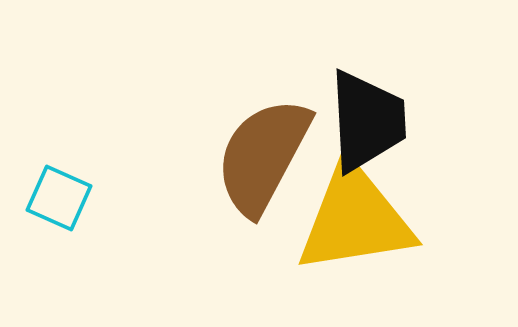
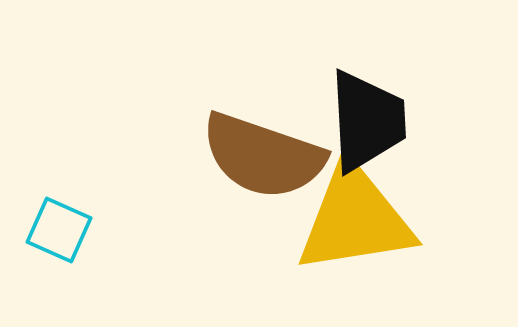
brown semicircle: rotated 99 degrees counterclockwise
cyan square: moved 32 px down
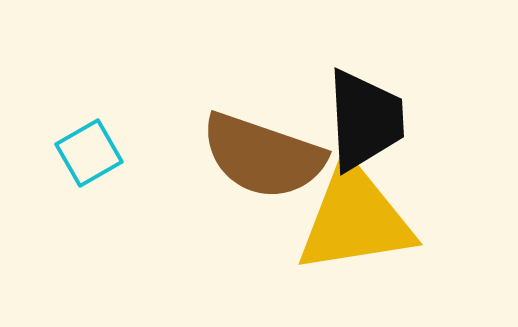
black trapezoid: moved 2 px left, 1 px up
cyan square: moved 30 px right, 77 px up; rotated 36 degrees clockwise
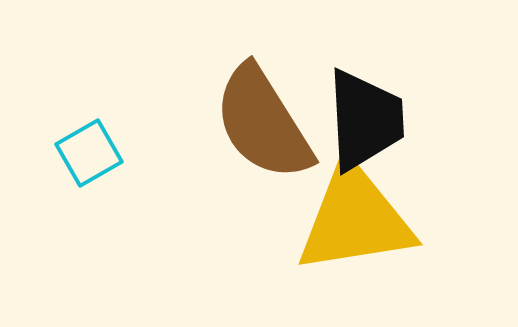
brown semicircle: moved 33 px up; rotated 39 degrees clockwise
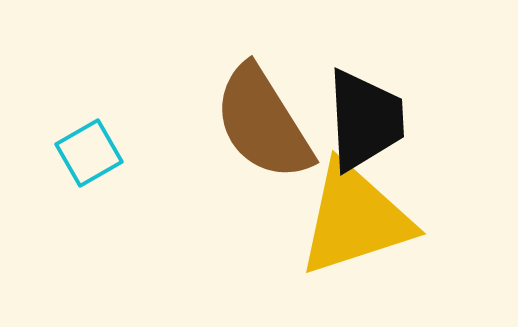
yellow triangle: rotated 9 degrees counterclockwise
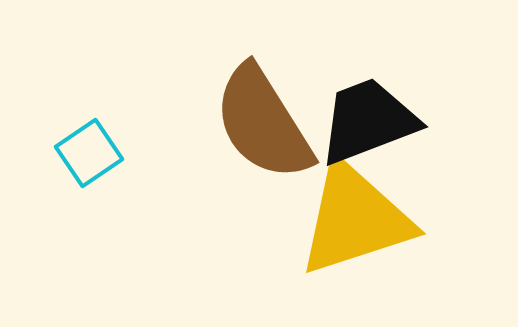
black trapezoid: moved 3 px right, 1 px down; rotated 108 degrees counterclockwise
cyan square: rotated 4 degrees counterclockwise
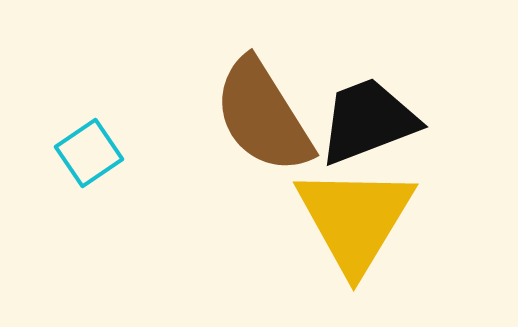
brown semicircle: moved 7 px up
yellow triangle: rotated 41 degrees counterclockwise
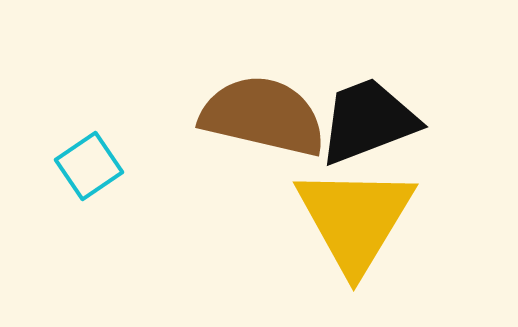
brown semicircle: rotated 135 degrees clockwise
cyan square: moved 13 px down
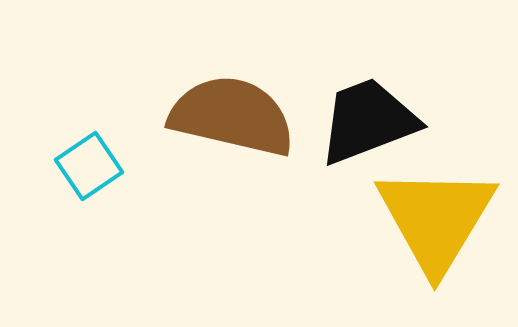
brown semicircle: moved 31 px left
yellow triangle: moved 81 px right
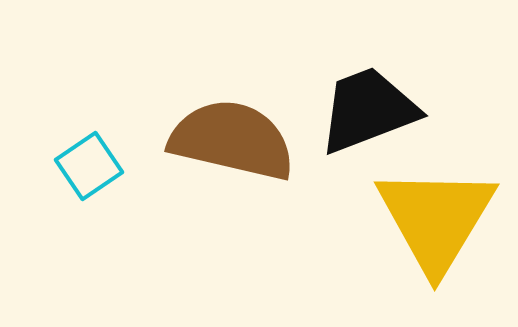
brown semicircle: moved 24 px down
black trapezoid: moved 11 px up
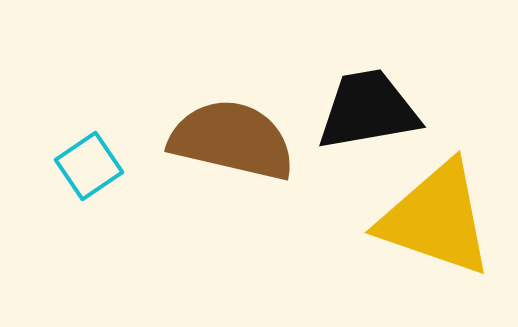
black trapezoid: rotated 11 degrees clockwise
yellow triangle: rotated 42 degrees counterclockwise
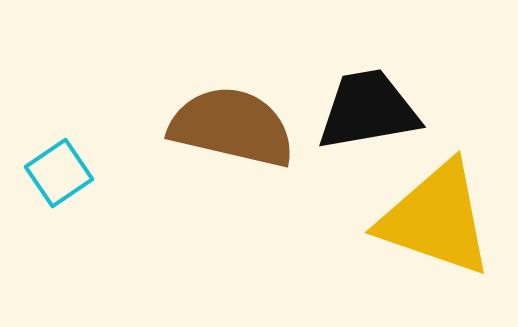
brown semicircle: moved 13 px up
cyan square: moved 30 px left, 7 px down
